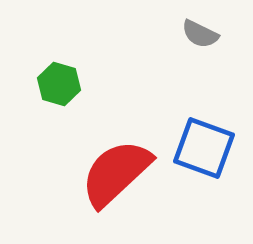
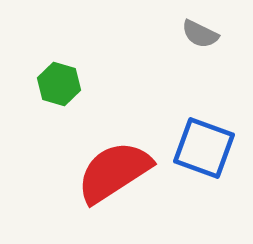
red semicircle: moved 2 px left, 1 px up; rotated 10 degrees clockwise
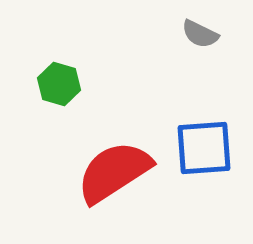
blue square: rotated 24 degrees counterclockwise
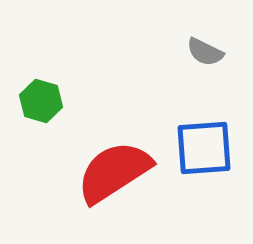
gray semicircle: moved 5 px right, 18 px down
green hexagon: moved 18 px left, 17 px down
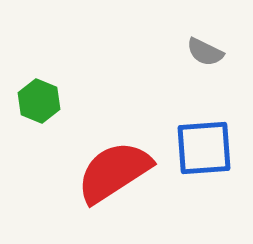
green hexagon: moved 2 px left; rotated 6 degrees clockwise
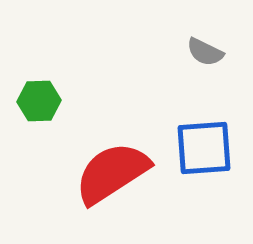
green hexagon: rotated 24 degrees counterclockwise
red semicircle: moved 2 px left, 1 px down
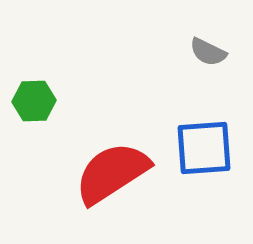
gray semicircle: moved 3 px right
green hexagon: moved 5 px left
